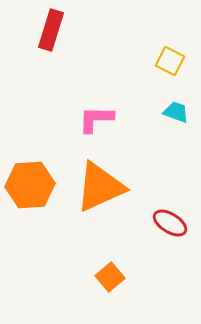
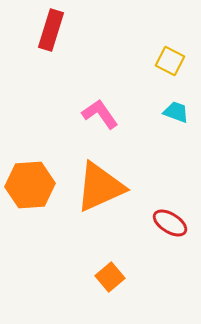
pink L-shape: moved 4 px right, 5 px up; rotated 54 degrees clockwise
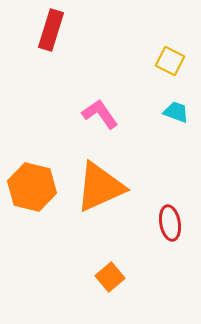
orange hexagon: moved 2 px right, 2 px down; rotated 18 degrees clockwise
red ellipse: rotated 48 degrees clockwise
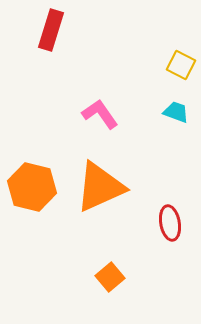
yellow square: moved 11 px right, 4 px down
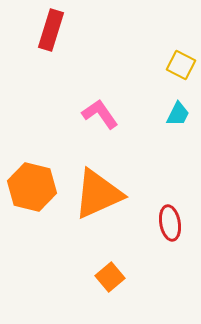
cyan trapezoid: moved 2 px right, 2 px down; rotated 96 degrees clockwise
orange triangle: moved 2 px left, 7 px down
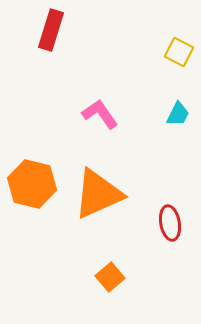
yellow square: moved 2 px left, 13 px up
orange hexagon: moved 3 px up
